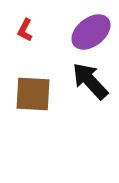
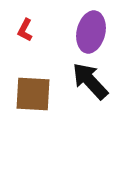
purple ellipse: rotated 39 degrees counterclockwise
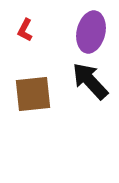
brown square: rotated 9 degrees counterclockwise
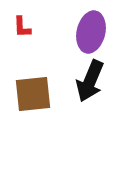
red L-shape: moved 3 px left, 3 px up; rotated 30 degrees counterclockwise
black arrow: rotated 114 degrees counterclockwise
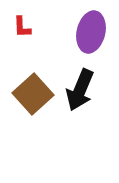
black arrow: moved 10 px left, 9 px down
brown square: rotated 36 degrees counterclockwise
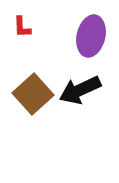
purple ellipse: moved 4 px down
black arrow: rotated 42 degrees clockwise
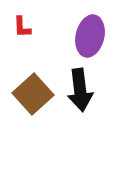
purple ellipse: moved 1 px left
black arrow: rotated 72 degrees counterclockwise
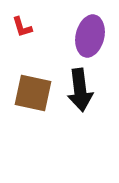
red L-shape: rotated 15 degrees counterclockwise
brown square: moved 1 px up; rotated 36 degrees counterclockwise
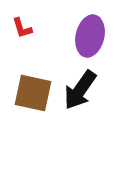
red L-shape: moved 1 px down
black arrow: rotated 42 degrees clockwise
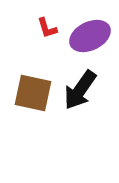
red L-shape: moved 25 px right
purple ellipse: rotated 51 degrees clockwise
